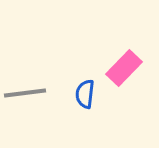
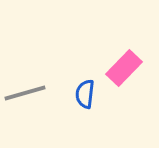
gray line: rotated 9 degrees counterclockwise
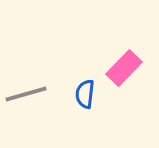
gray line: moved 1 px right, 1 px down
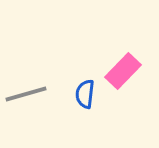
pink rectangle: moved 1 px left, 3 px down
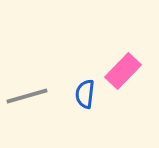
gray line: moved 1 px right, 2 px down
